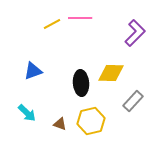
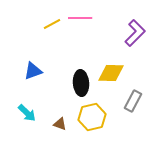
gray rectangle: rotated 15 degrees counterclockwise
yellow hexagon: moved 1 px right, 4 px up
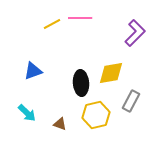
yellow diamond: rotated 12 degrees counterclockwise
gray rectangle: moved 2 px left
yellow hexagon: moved 4 px right, 2 px up
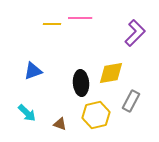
yellow line: rotated 30 degrees clockwise
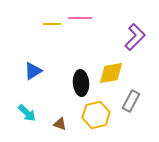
purple L-shape: moved 4 px down
blue triangle: rotated 12 degrees counterclockwise
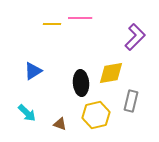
gray rectangle: rotated 15 degrees counterclockwise
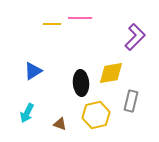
cyan arrow: rotated 72 degrees clockwise
